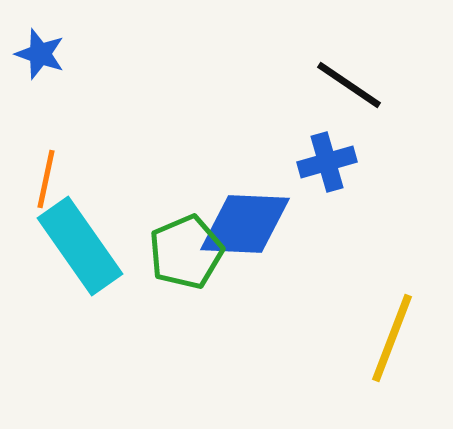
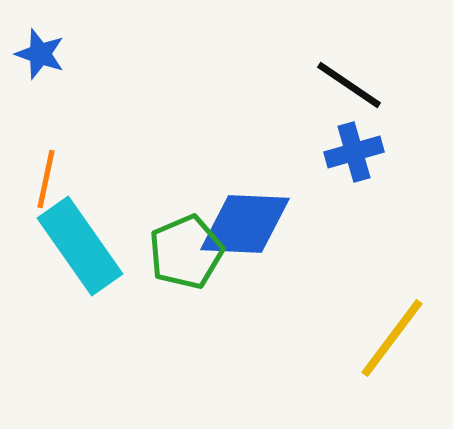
blue cross: moved 27 px right, 10 px up
yellow line: rotated 16 degrees clockwise
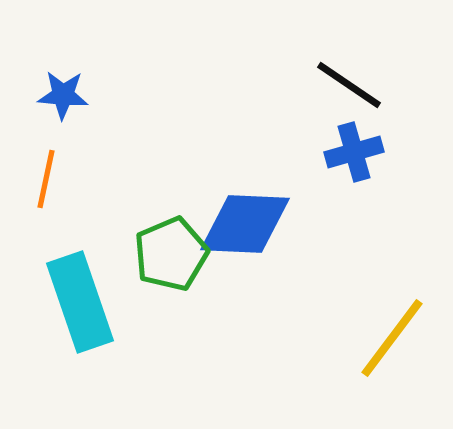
blue star: moved 23 px right, 41 px down; rotated 15 degrees counterclockwise
cyan rectangle: moved 56 px down; rotated 16 degrees clockwise
green pentagon: moved 15 px left, 2 px down
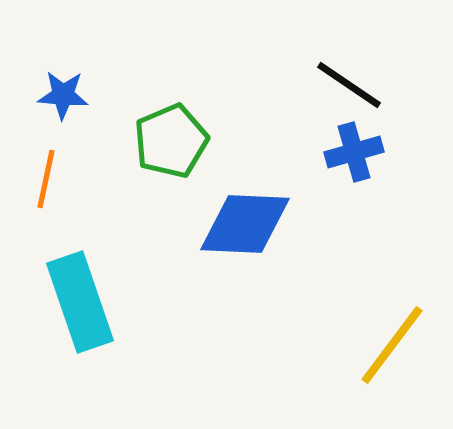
green pentagon: moved 113 px up
yellow line: moved 7 px down
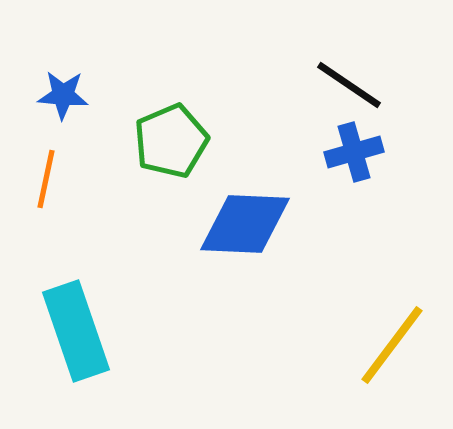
cyan rectangle: moved 4 px left, 29 px down
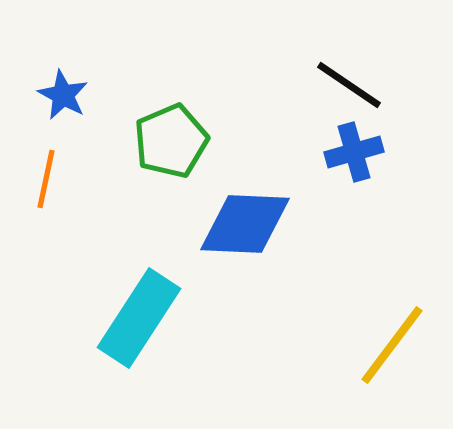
blue star: rotated 24 degrees clockwise
cyan rectangle: moved 63 px right, 13 px up; rotated 52 degrees clockwise
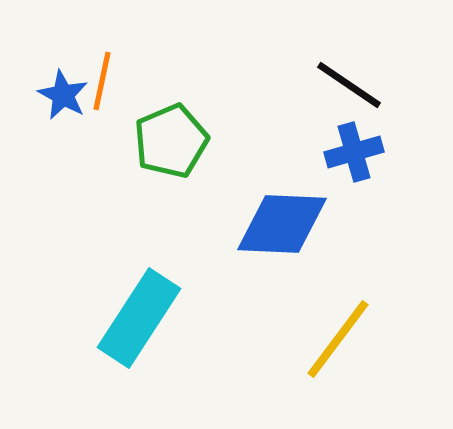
orange line: moved 56 px right, 98 px up
blue diamond: moved 37 px right
yellow line: moved 54 px left, 6 px up
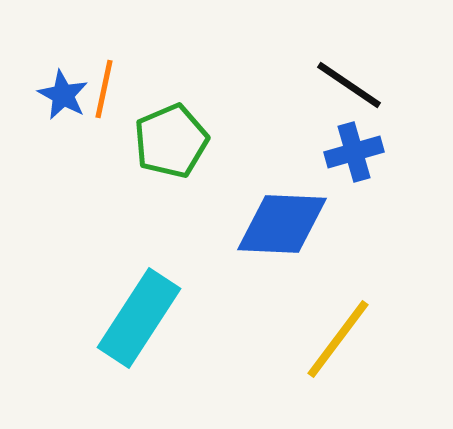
orange line: moved 2 px right, 8 px down
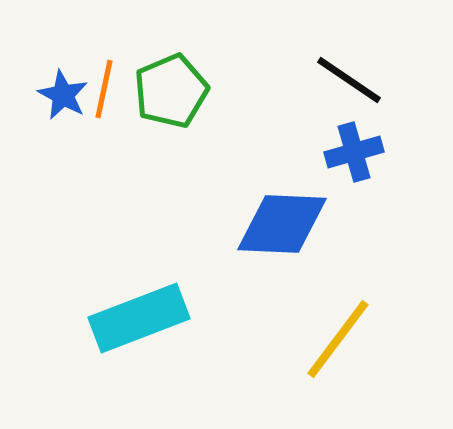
black line: moved 5 px up
green pentagon: moved 50 px up
cyan rectangle: rotated 36 degrees clockwise
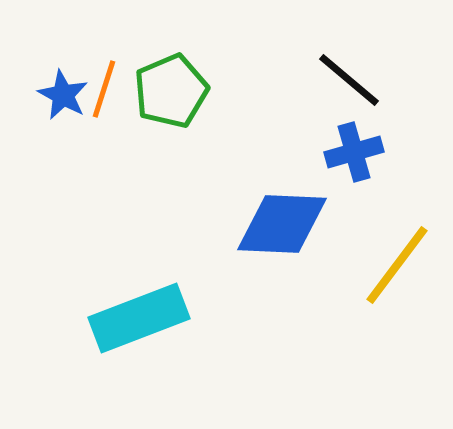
black line: rotated 6 degrees clockwise
orange line: rotated 6 degrees clockwise
yellow line: moved 59 px right, 74 px up
